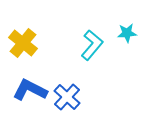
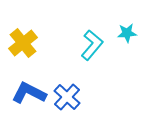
yellow cross: rotated 12 degrees clockwise
blue L-shape: moved 1 px left, 3 px down
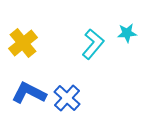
cyan L-shape: moved 1 px right, 1 px up
blue cross: moved 1 px down
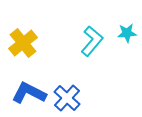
cyan L-shape: moved 1 px left, 3 px up
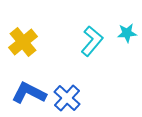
yellow cross: moved 1 px up
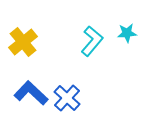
blue L-shape: moved 2 px right; rotated 16 degrees clockwise
